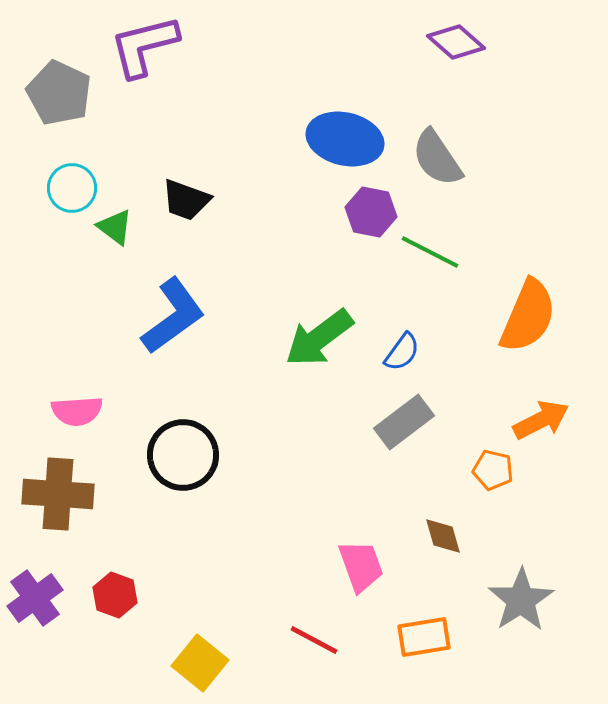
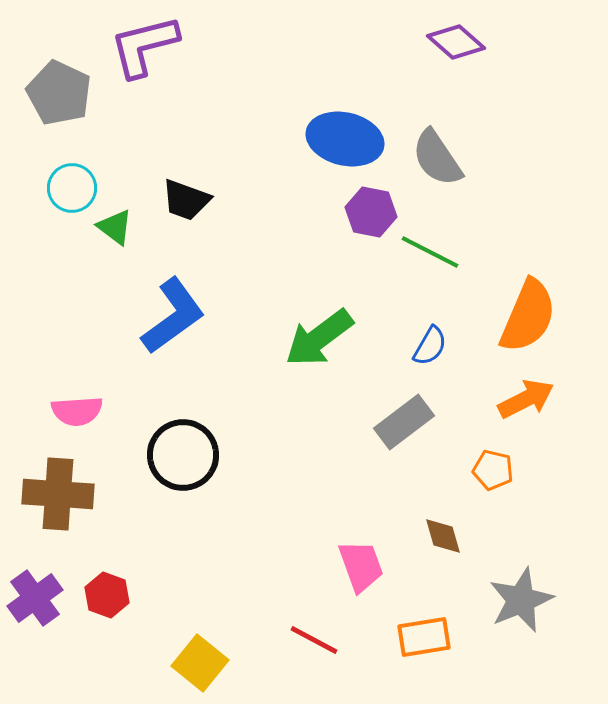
blue semicircle: moved 28 px right, 6 px up; rotated 6 degrees counterclockwise
orange arrow: moved 15 px left, 21 px up
red hexagon: moved 8 px left
gray star: rotated 10 degrees clockwise
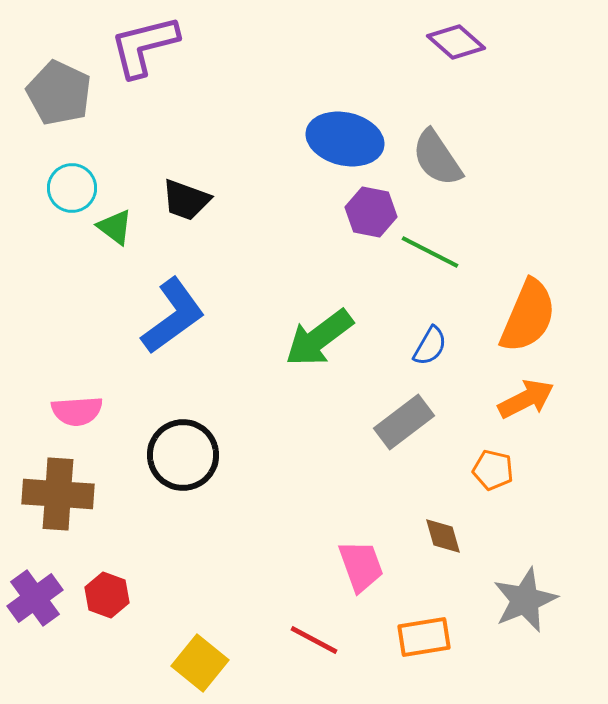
gray star: moved 4 px right
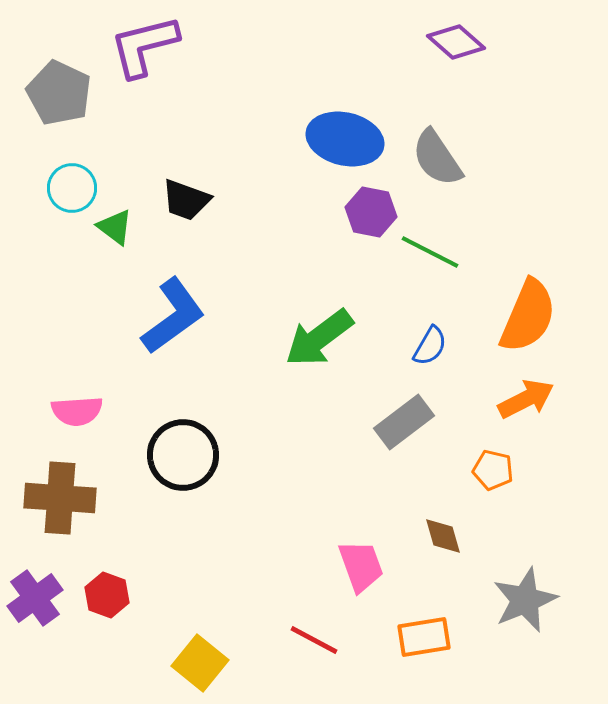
brown cross: moved 2 px right, 4 px down
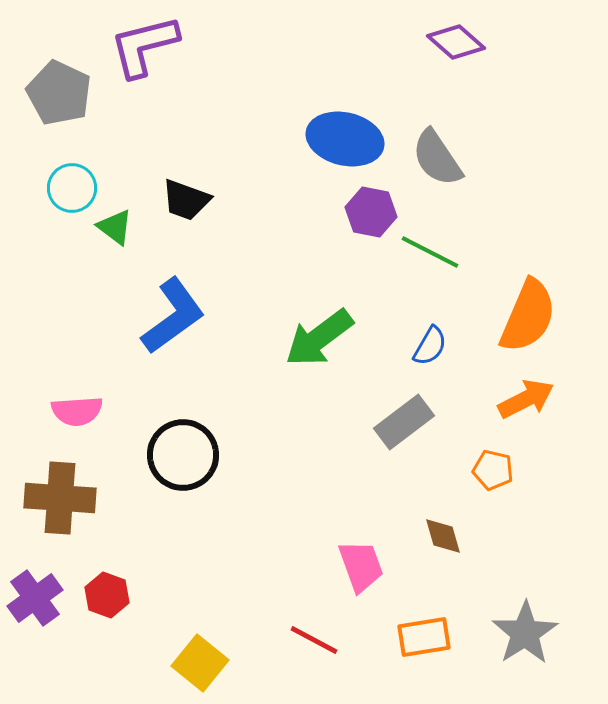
gray star: moved 33 px down; rotated 10 degrees counterclockwise
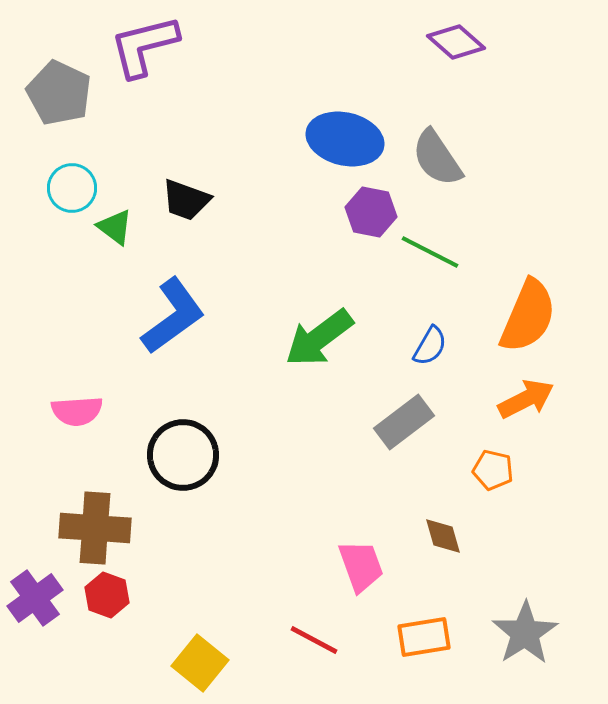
brown cross: moved 35 px right, 30 px down
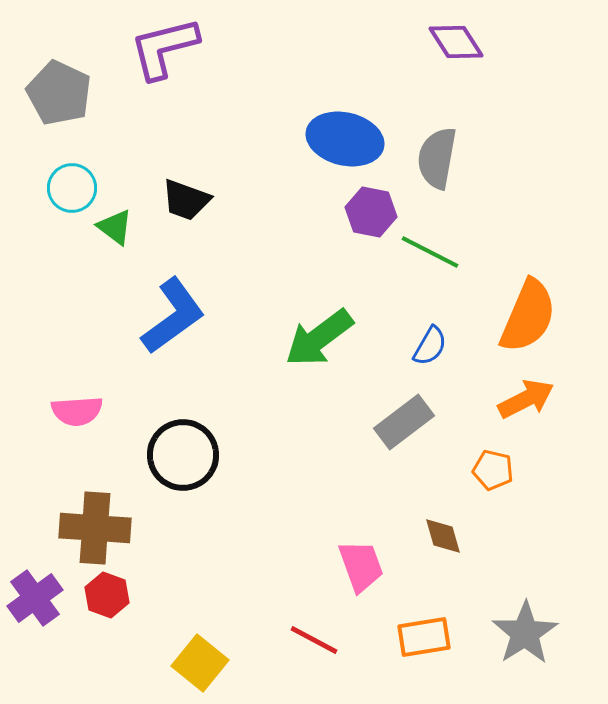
purple diamond: rotated 16 degrees clockwise
purple L-shape: moved 20 px right, 2 px down
gray semicircle: rotated 44 degrees clockwise
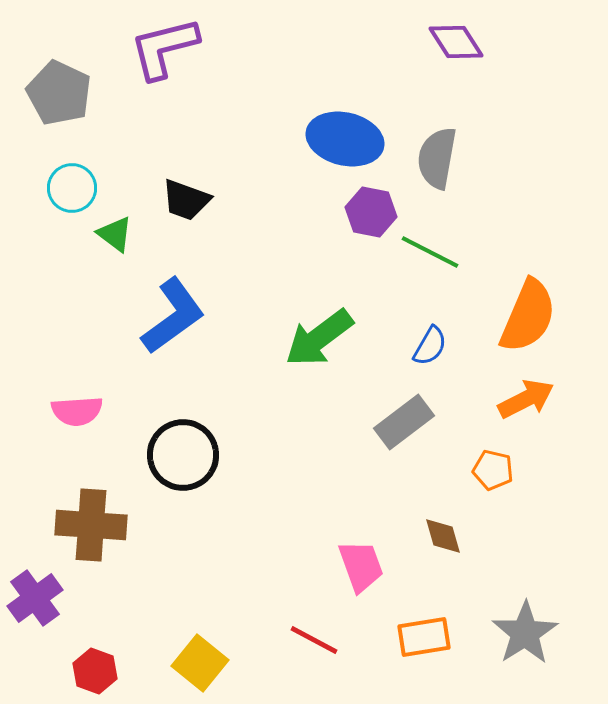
green triangle: moved 7 px down
brown cross: moved 4 px left, 3 px up
red hexagon: moved 12 px left, 76 px down
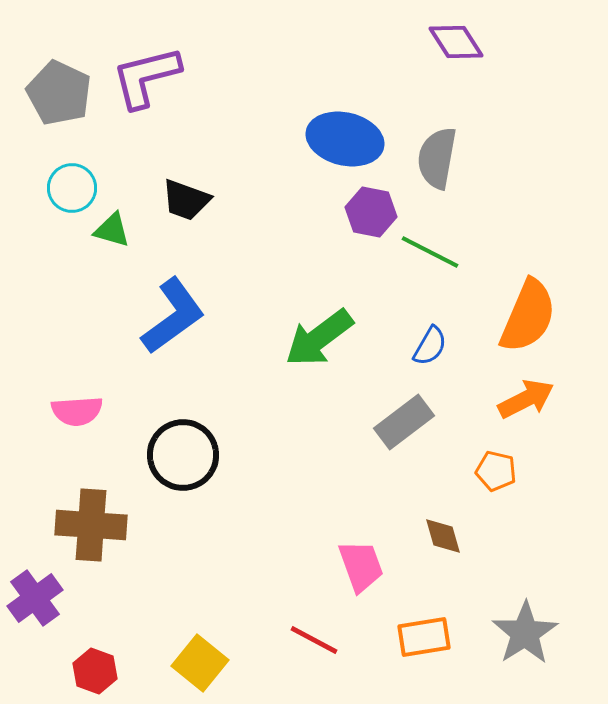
purple L-shape: moved 18 px left, 29 px down
green triangle: moved 3 px left, 4 px up; rotated 21 degrees counterclockwise
orange pentagon: moved 3 px right, 1 px down
